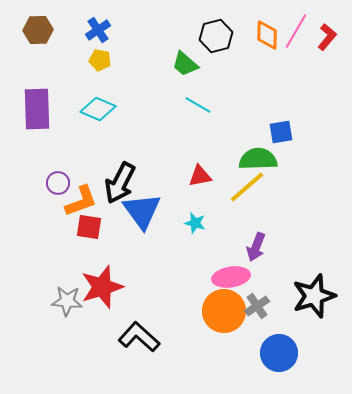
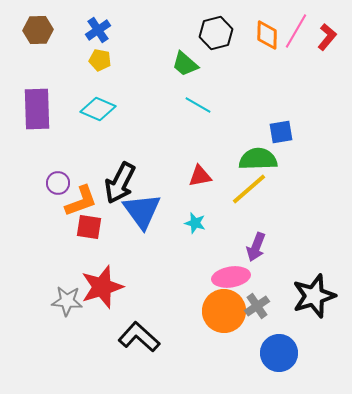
black hexagon: moved 3 px up
yellow line: moved 2 px right, 2 px down
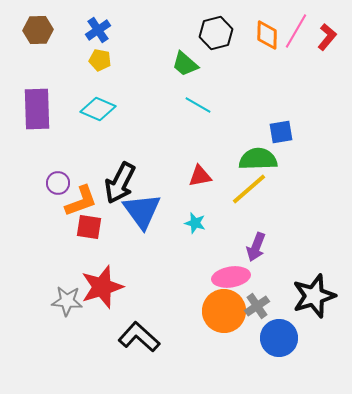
blue circle: moved 15 px up
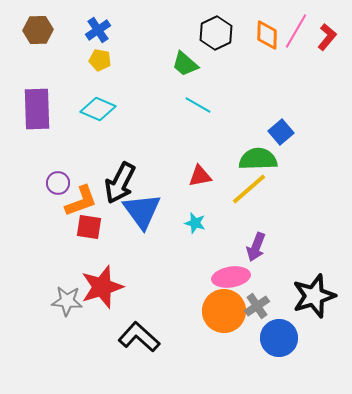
black hexagon: rotated 12 degrees counterclockwise
blue square: rotated 30 degrees counterclockwise
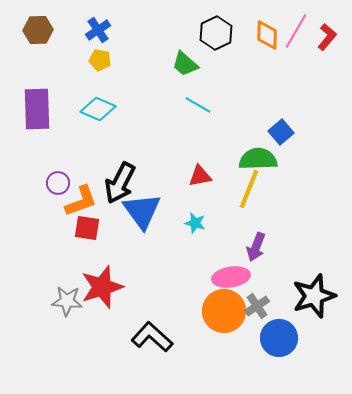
yellow line: rotated 27 degrees counterclockwise
red square: moved 2 px left, 1 px down
black L-shape: moved 13 px right
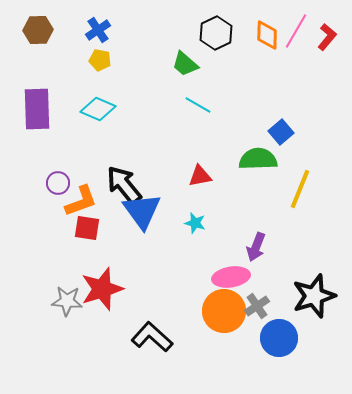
black arrow: moved 4 px right, 2 px down; rotated 114 degrees clockwise
yellow line: moved 51 px right
red star: moved 2 px down
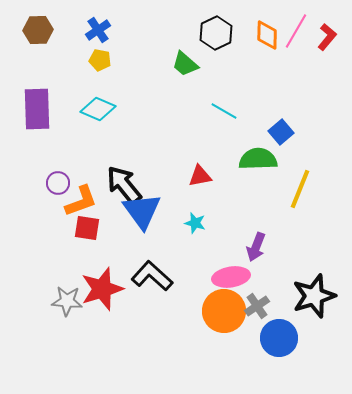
cyan line: moved 26 px right, 6 px down
black L-shape: moved 61 px up
